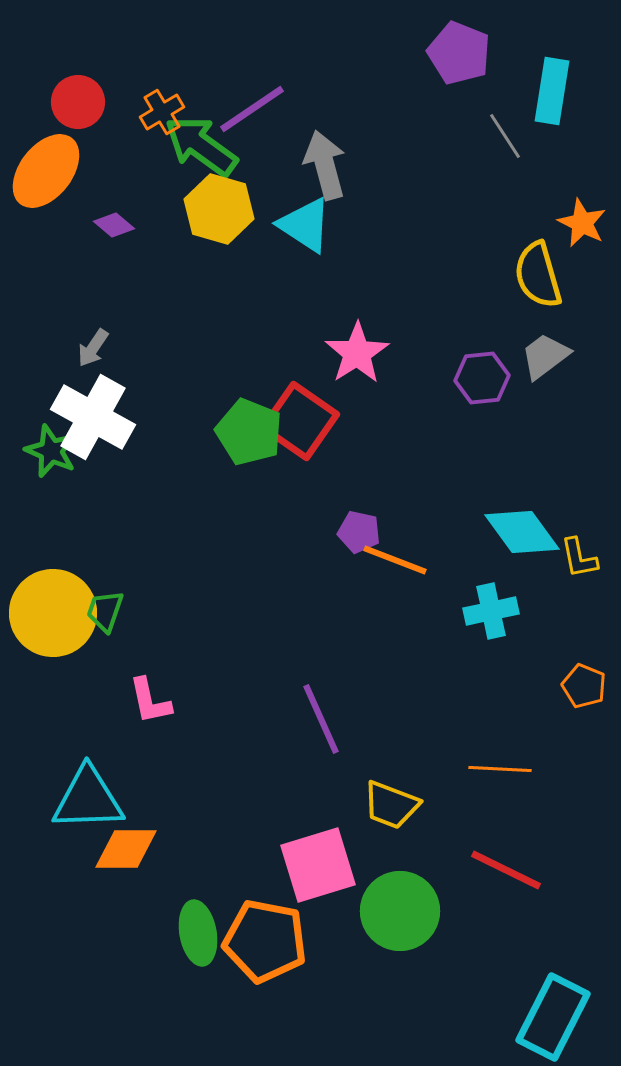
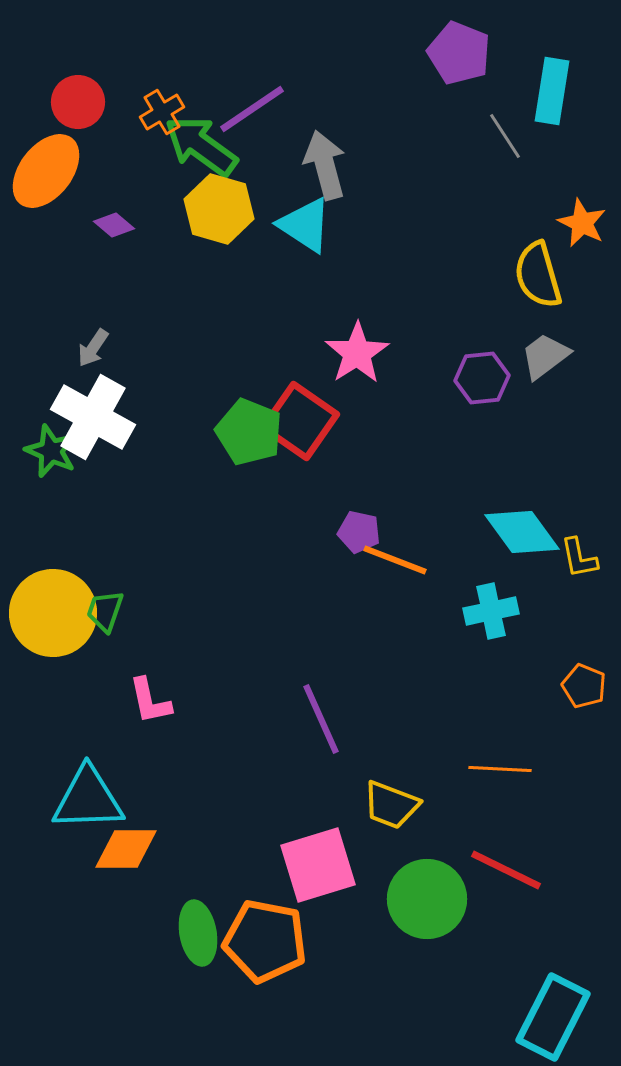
green circle at (400, 911): moved 27 px right, 12 px up
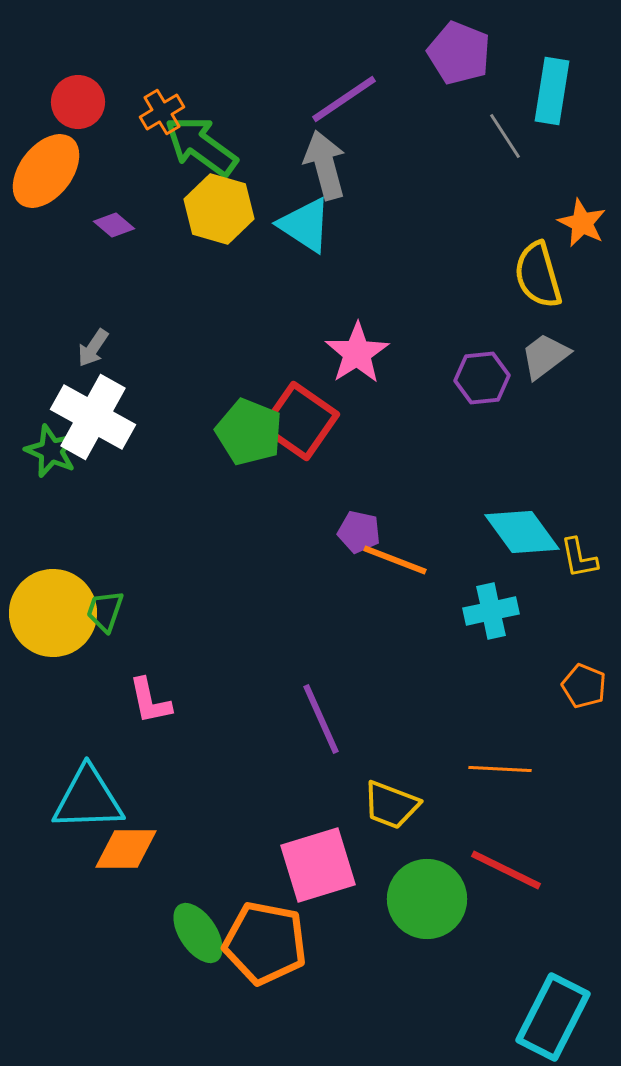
purple line at (252, 109): moved 92 px right, 10 px up
green ellipse at (198, 933): rotated 24 degrees counterclockwise
orange pentagon at (265, 941): moved 2 px down
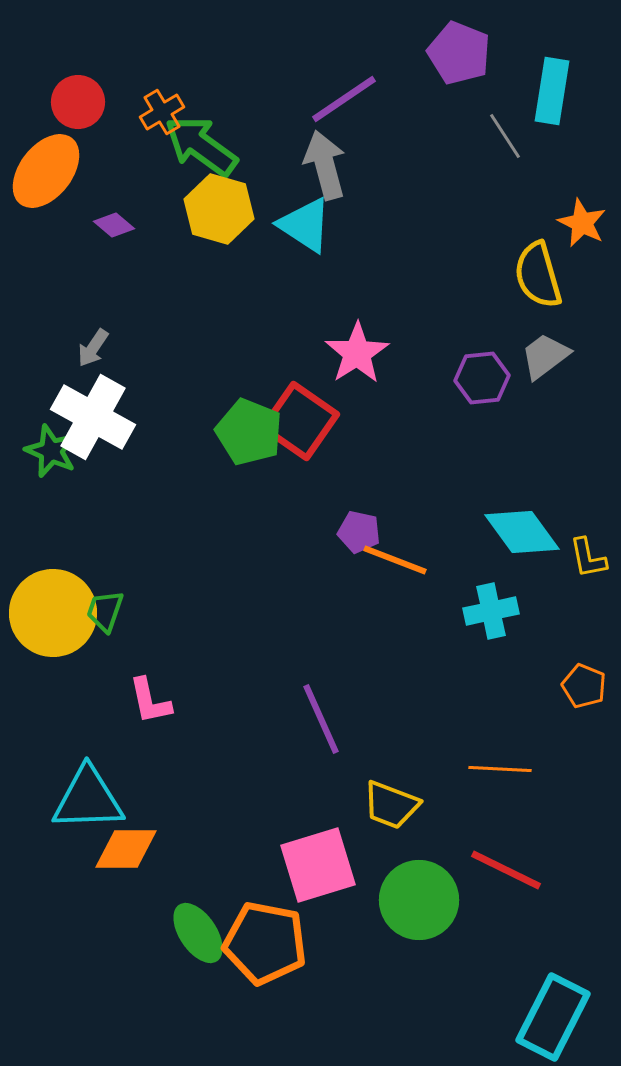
yellow L-shape at (579, 558): moved 9 px right
green circle at (427, 899): moved 8 px left, 1 px down
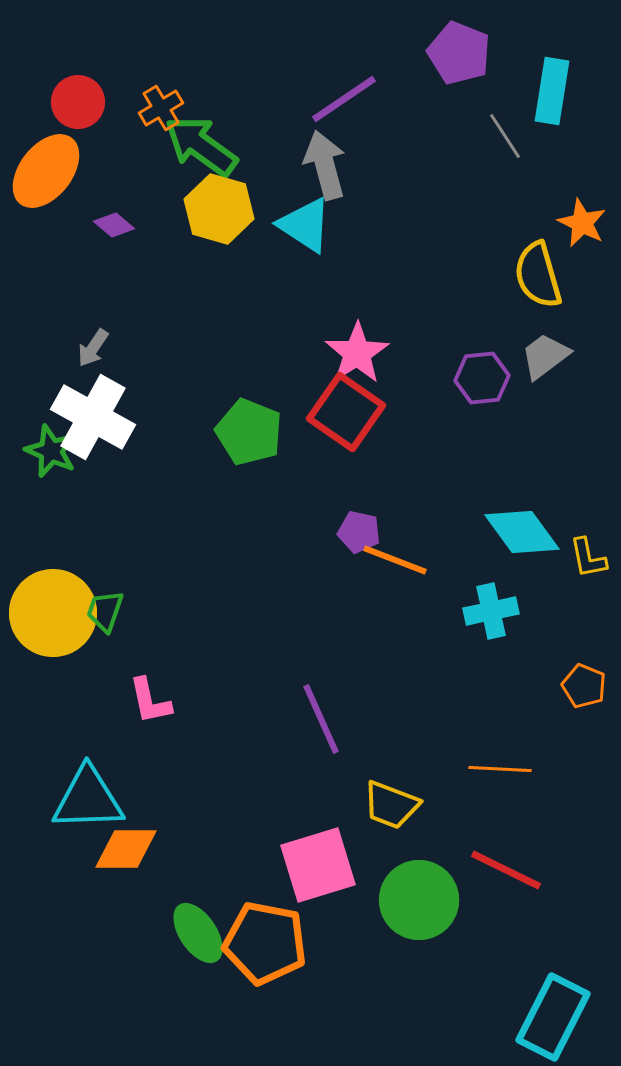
orange cross at (162, 112): moved 1 px left, 4 px up
red square at (300, 421): moved 46 px right, 9 px up
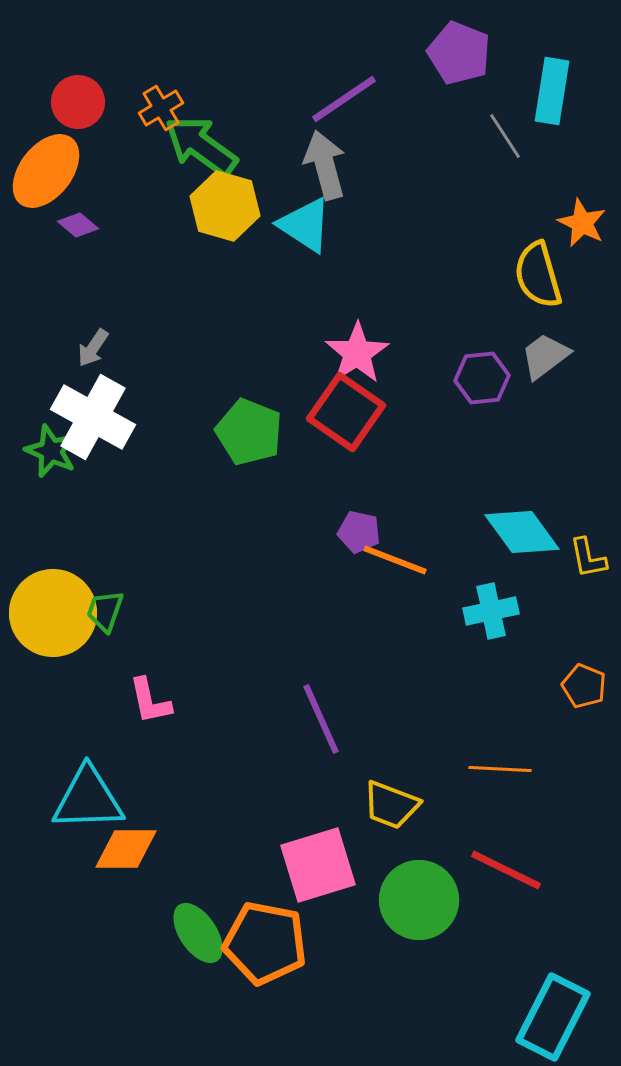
yellow hexagon at (219, 209): moved 6 px right, 3 px up
purple diamond at (114, 225): moved 36 px left
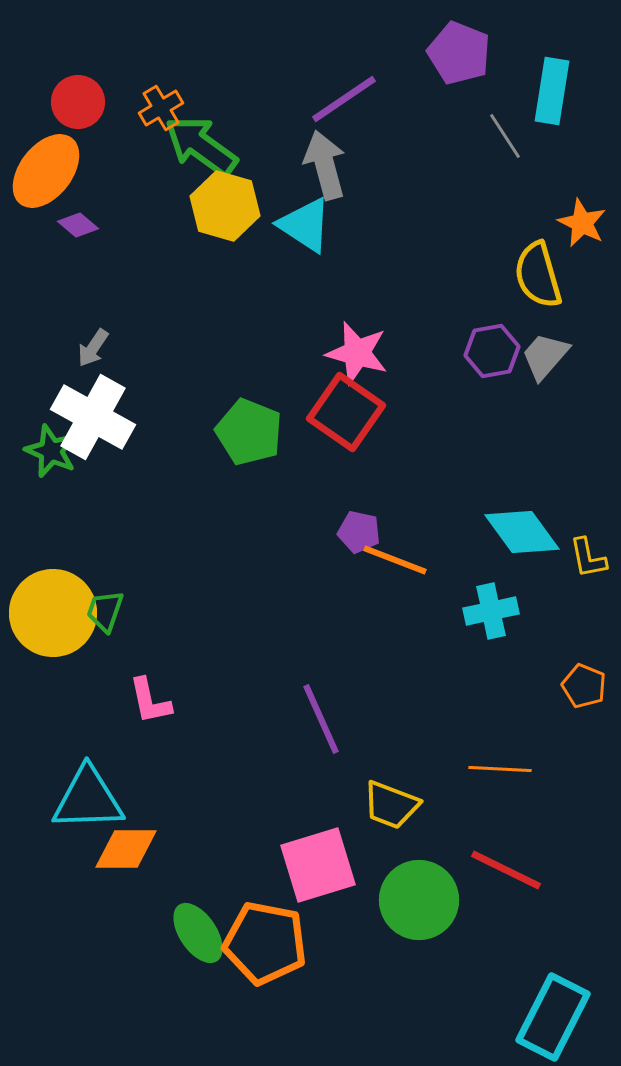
pink star at (357, 353): rotated 24 degrees counterclockwise
gray trapezoid at (545, 356): rotated 12 degrees counterclockwise
purple hexagon at (482, 378): moved 10 px right, 27 px up; rotated 4 degrees counterclockwise
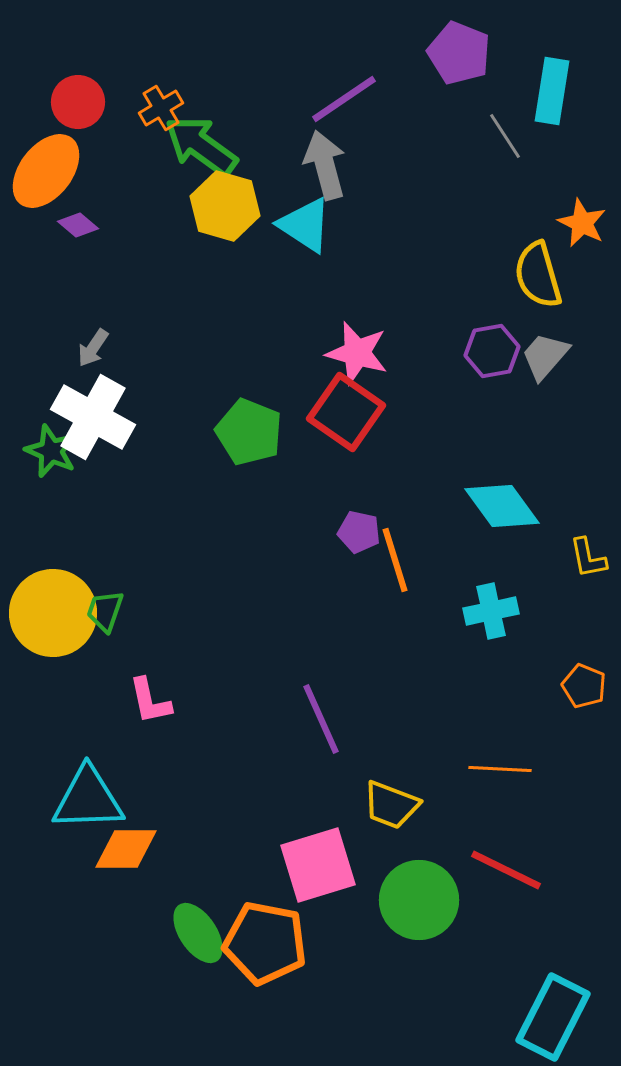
cyan diamond at (522, 532): moved 20 px left, 26 px up
orange line at (395, 560): rotated 52 degrees clockwise
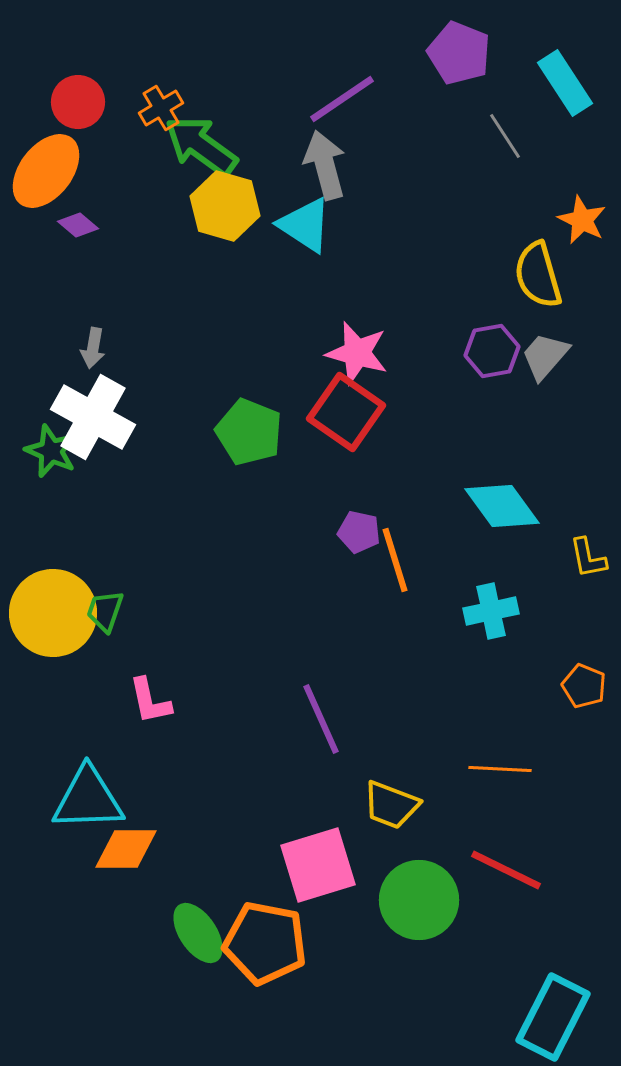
cyan rectangle at (552, 91): moved 13 px right, 8 px up; rotated 42 degrees counterclockwise
purple line at (344, 99): moved 2 px left
orange star at (582, 223): moved 3 px up
gray arrow at (93, 348): rotated 24 degrees counterclockwise
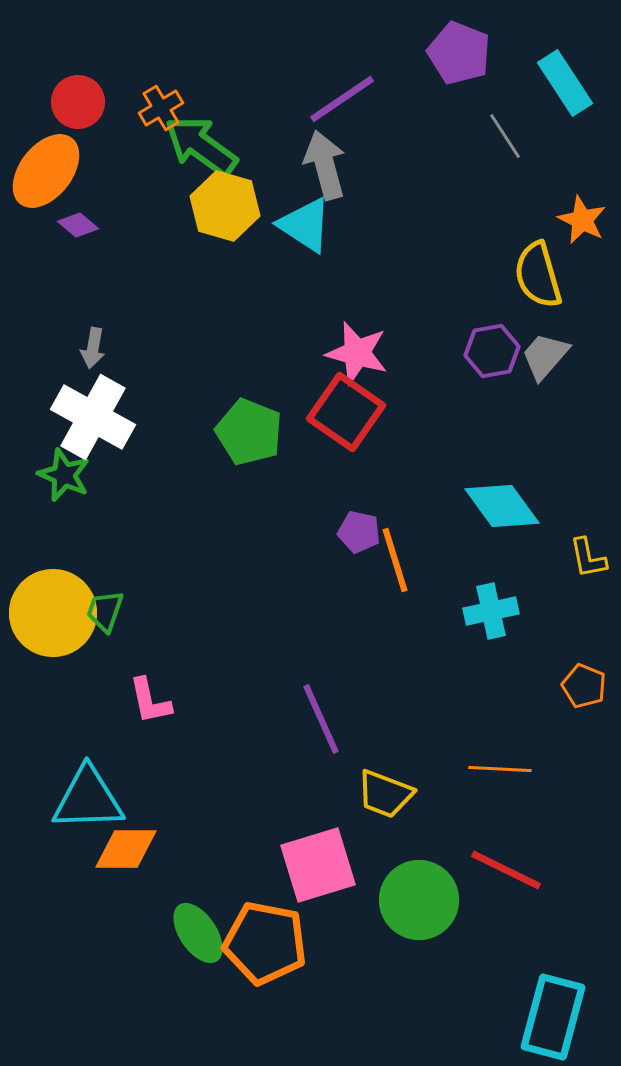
green star at (51, 451): moved 13 px right, 24 px down
yellow trapezoid at (391, 805): moved 6 px left, 11 px up
cyan rectangle at (553, 1017): rotated 12 degrees counterclockwise
